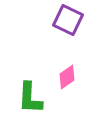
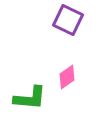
green L-shape: rotated 88 degrees counterclockwise
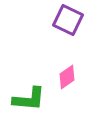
green L-shape: moved 1 px left, 1 px down
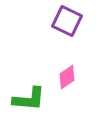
purple square: moved 1 px left, 1 px down
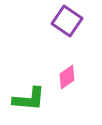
purple square: rotated 8 degrees clockwise
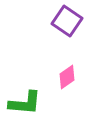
green L-shape: moved 4 px left, 4 px down
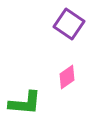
purple square: moved 2 px right, 3 px down
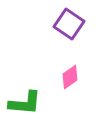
pink diamond: moved 3 px right
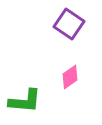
green L-shape: moved 2 px up
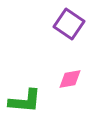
pink diamond: moved 2 px down; rotated 25 degrees clockwise
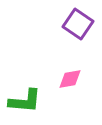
purple square: moved 9 px right
